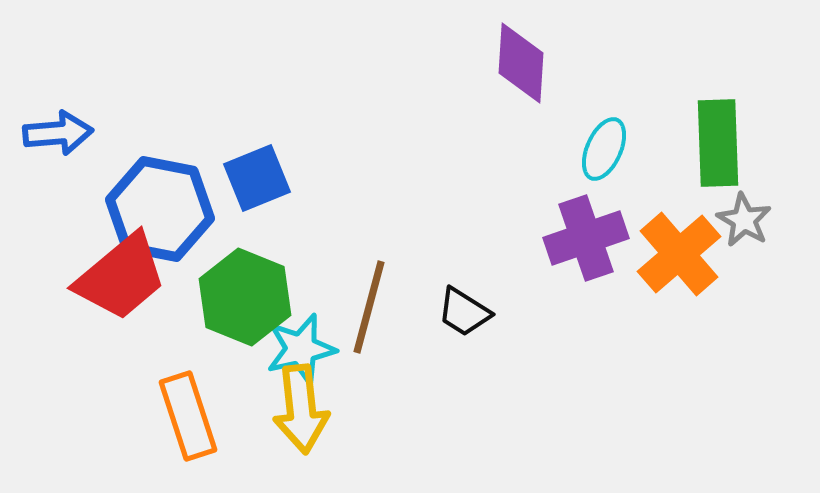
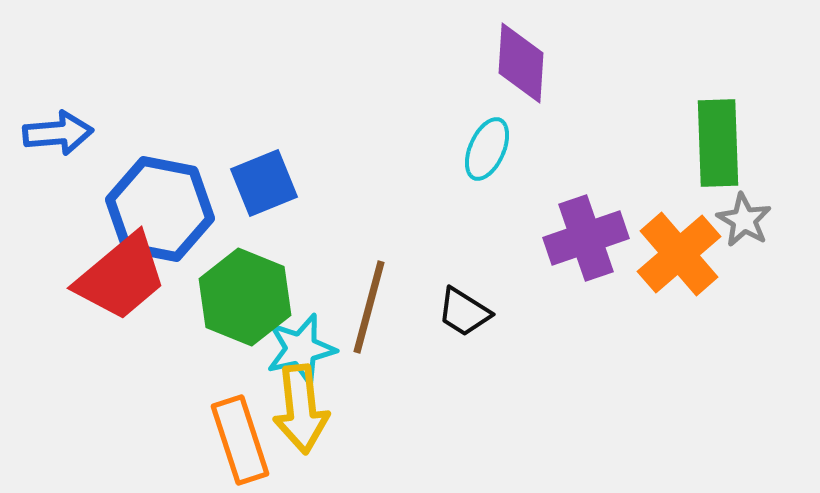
cyan ellipse: moved 117 px left
blue square: moved 7 px right, 5 px down
orange rectangle: moved 52 px right, 24 px down
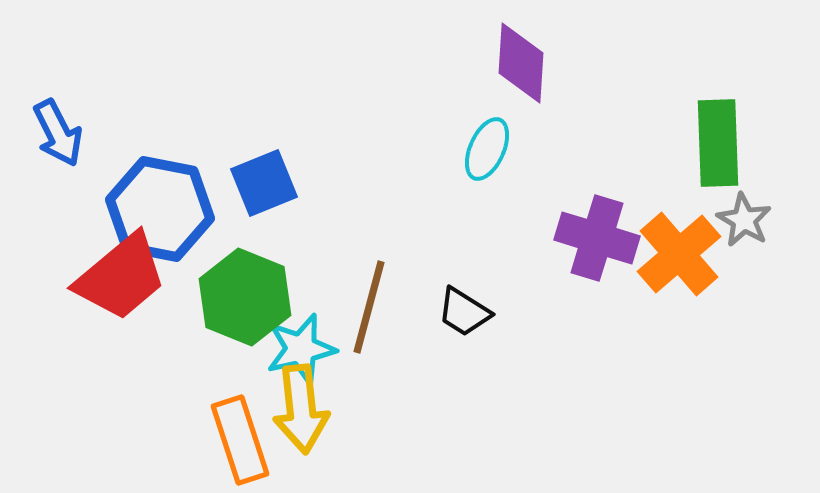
blue arrow: rotated 68 degrees clockwise
purple cross: moved 11 px right; rotated 36 degrees clockwise
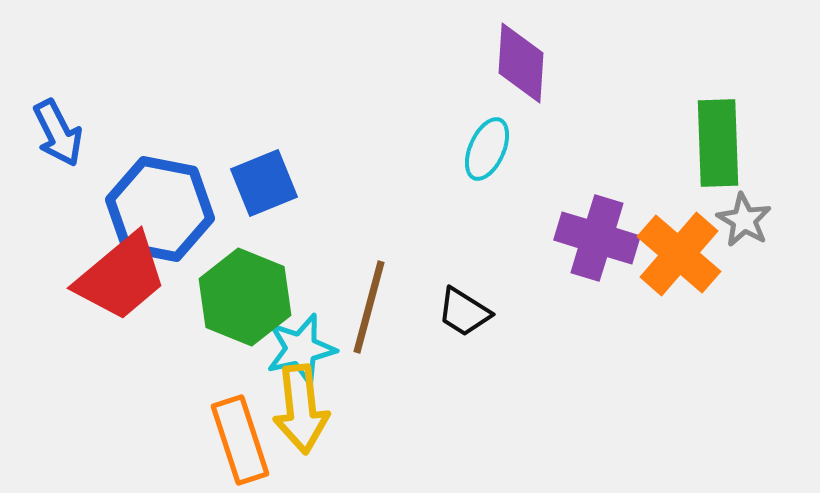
orange cross: rotated 8 degrees counterclockwise
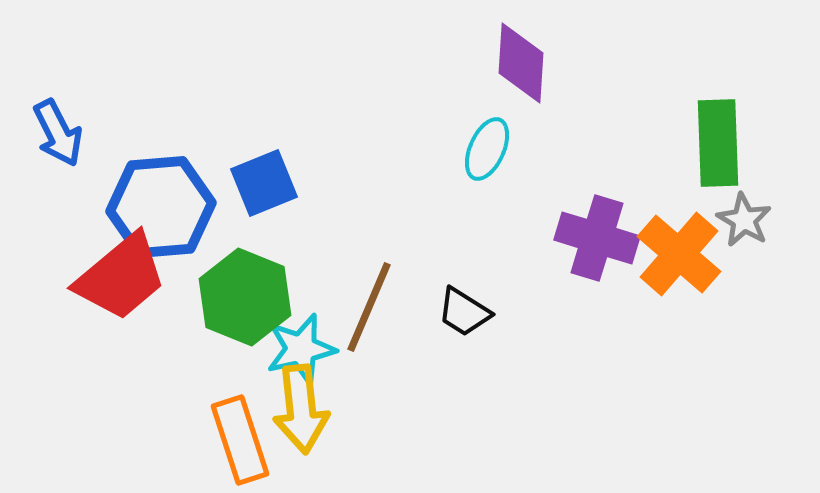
blue hexagon: moved 1 px right, 2 px up; rotated 16 degrees counterclockwise
brown line: rotated 8 degrees clockwise
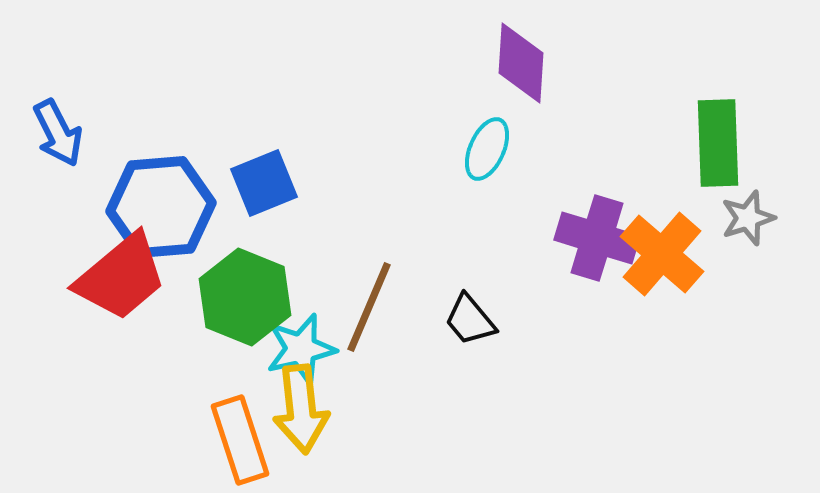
gray star: moved 4 px right, 2 px up; rotated 24 degrees clockwise
orange cross: moved 17 px left
black trapezoid: moved 6 px right, 8 px down; rotated 18 degrees clockwise
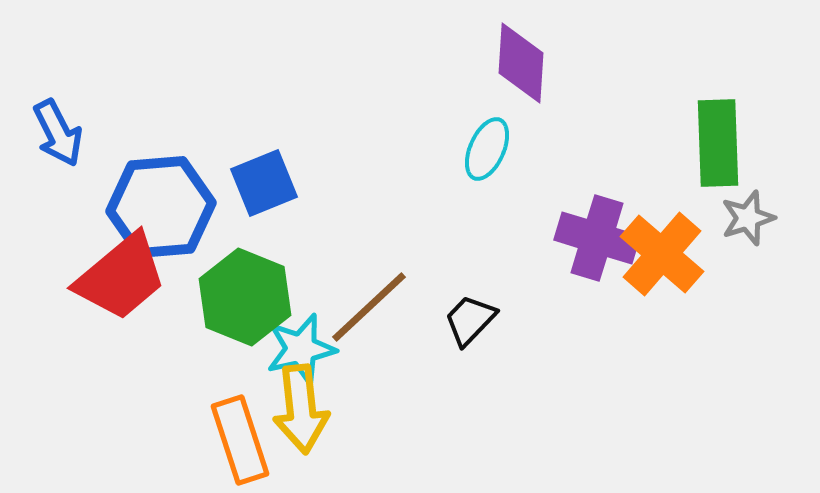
brown line: rotated 24 degrees clockwise
black trapezoid: rotated 84 degrees clockwise
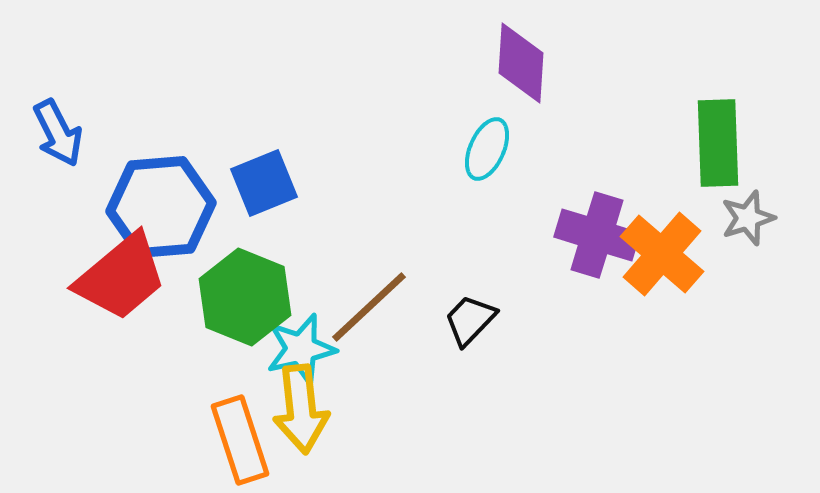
purple cross: moved 3 px up
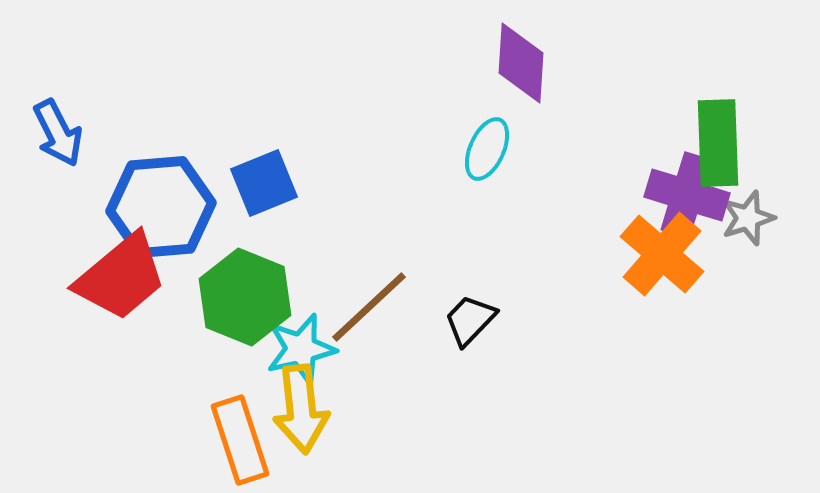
purple cross: moved 90 px right, 40 px up
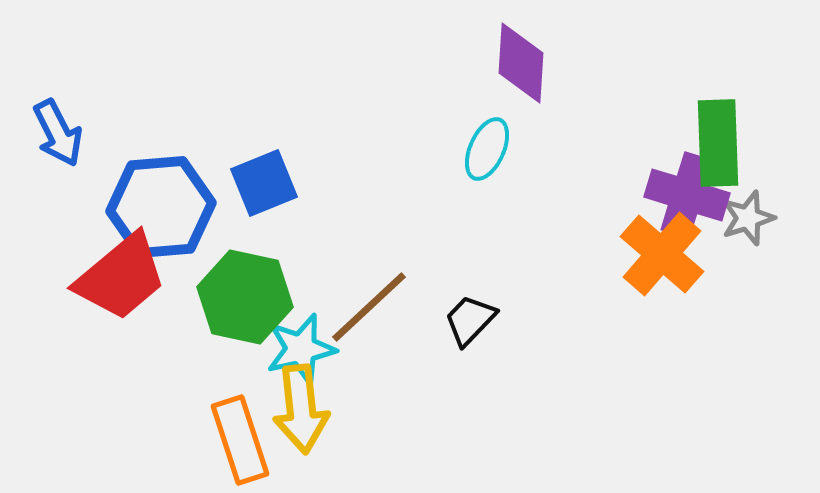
green hexagon: rotated 10 degrees counterclockwise
